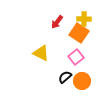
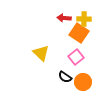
red arrow: moved 7 px right, 4 px up; rotated 56 degrees clockwise
yellow triangle: rotated 18 degrees clockwise
black semicircle: rotated 104 degrees counterclockwise
orange circle: moved 1 px right, 1 px down
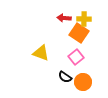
yellow triangle: rotated 24 degrees counterclockwise
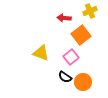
yellow cross: moved 6 px right, 8 px up; rotated 24 degrees counterclockwise
orange square: moved 2 px right, 2 px down; rotated 18 degrees clockwise
pink square: moved 5 px left
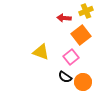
yellow cross: moved 4 px left
yellow triangle: moved 1 px up
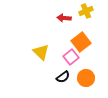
orange square: moved 7 px down
yellow triangle: rotated 24 degrees clockwise
black semicircle: moved 2 px left; rotated 72 degrees counterclockwise
orange circle: moved 3 px right, 4 px up
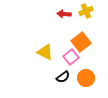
red arrow: moved 4 px up
yellow triangle: moved 4 px right; rotated 18 degrees counterclockwise
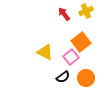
red arrow: rotated 48 degrees clockwise
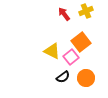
yellow triangle: moved 7 px right, 1 px up
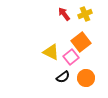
yellow cross: moved 1 px left, 3 px down
yellow triangle: moved 1 px left, 1 px down
